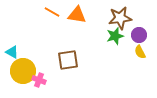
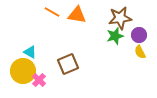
cyan triangle: moved 18 px right
brown square: moved 4 px down; rotated 15 degrees counterclockwise
pink cross: rotated 24 degrees clockwise
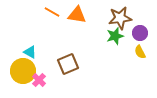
purple circle: moved 1 px right, 2 px up
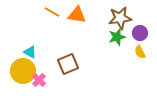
green star: moved 2 px right, 1 px down
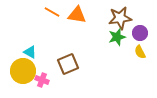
pink cross: moved 3 px right; rotated 24 degrees counterclockwise
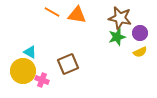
brown star: rotated 20 degrees clockwise
yellow semicircle: rotated 88 degrees counterclockwise
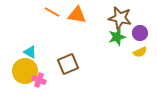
yellow circle: moved 2 px right
pink cross: moved 3 px left
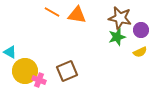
purple circle: moved 1 px right, 3 px up
cyan triangle: moved 20 px left
brown square: moved 1 px left, 7 px down
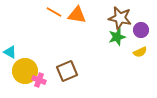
orange line: moved 2 px right
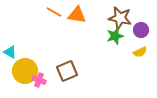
green star: moved 2 px left, 1 px up
